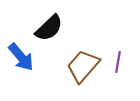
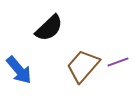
blue arrow: moved 2 px left, 13 px down
purple line: rotated 60 degrees clockwise
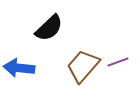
blue arrow: moved 2 px up; rotated 136 degrees clockwise
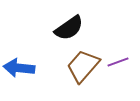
black semicircle: moved 20 px right; rotated 8 degrees clockwise
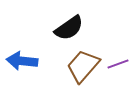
purple line: moved 2 px down
blue arrow: moved 3 px right, 7 px up
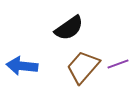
blue arrow: moved 5 px down
brown trapezoid: moved 1 px down
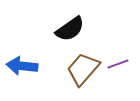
black semicircle: moved 1 px right, 1 px down
brown trapezoid: moved 2 px down
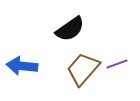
purple line: moved 1 px left
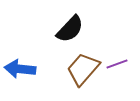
black semicircle: rotated 12 degrees counterclockwise
blue arrow: moved 2 px left, 3 px down
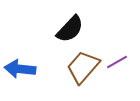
purple line: moved 2 px up; rotated 10 degrees counterclockwise
brown trapezoid: moved 2 px up
